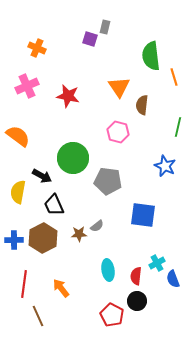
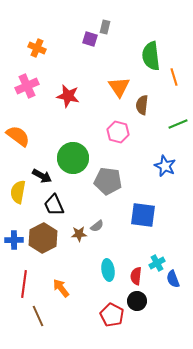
green line: moved 3 px up; rotated 54 degrees clockwise
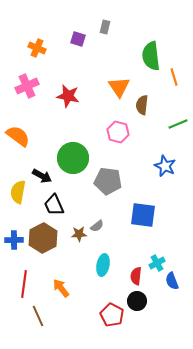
purple square: moved 12 px left
cyan ellipse: moved 5 px left, 5 px up; rotated 20 degrees clockwise
blue semicircle: moved 1 px left, 2 px down
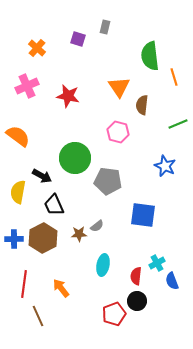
orange cross: rotated 18 degrees clockwise
green semicircle: moved 1 px left
green circle: moved 2 px right
blue cross: moved 1 px up
red pentagon: moved 2 px right, 1 px up; rotated 25 degrees clockwise
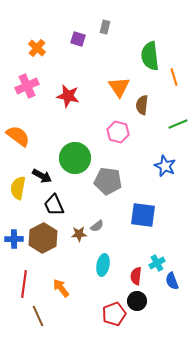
yellow semicircle: moved 4 px up
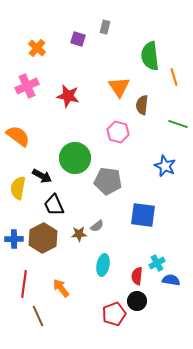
green line: rotated 42 degrees clockwise
red semicircle: moved 1 px right
blue semicircle: moved 1 px left, 1 px up; rotated 120 degrees clockwise
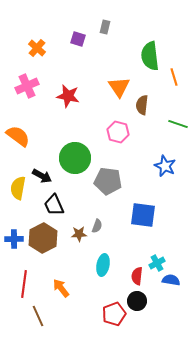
gray semicircle: rotated 32 degrees counterclockwise
